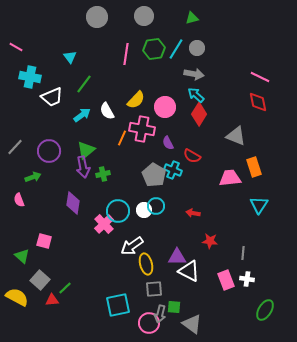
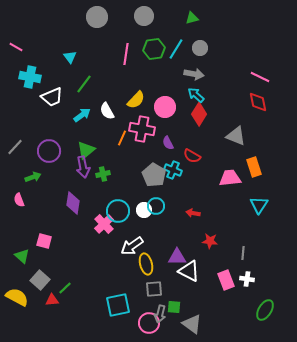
gray circle at (197, 48): moved 3 px right
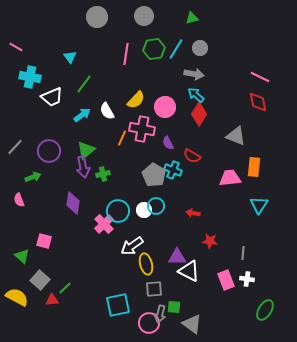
orange rectangle at (254, 167): rotated 24 degrees clockwise
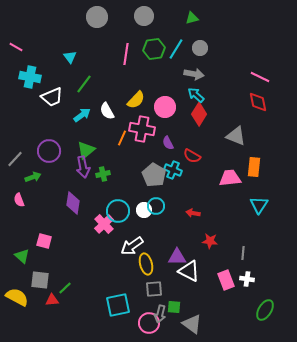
gray line at (15, 147): moved 12 px down
gray square at (40, 280): rotated 36 degrees counterclockwise
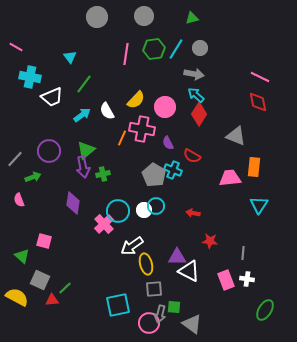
gray square at (40, 280): rotated 18 degrees clockwise
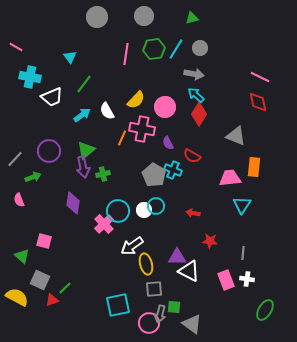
cyan triangle at (259, 205): moved 17 px left
red triangle at (52, 300): rotated 16 degrees counterclockwise
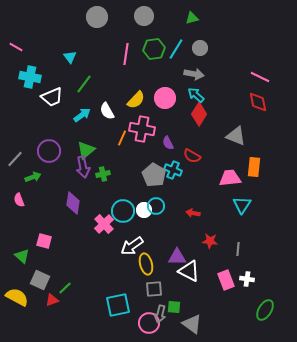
pink circle at (165, 107): moved 9 px up
cyan circle at (118, 211): moved 5 px right
gray line at (243, 253): moved 5 px left, 4 px up
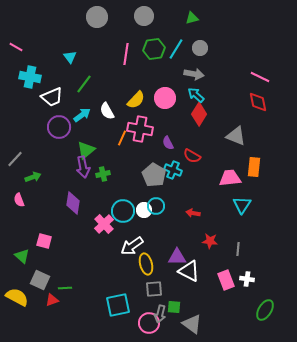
pink cross at (142, 129): moved 2 px left
purple circle at (49, 151): moved 10 px right, 24 px up
green line at (65, 288): rotated 40 degrees clockwise
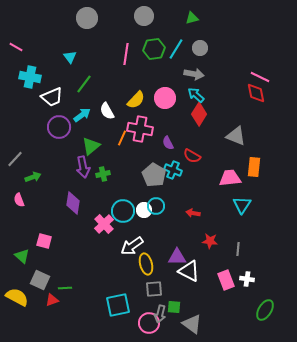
gray circle at (97, 17): moved 10 px left, 1 px down
red diamond at (258, 102): moved 2 px left, 9 px up
green triangle at (86, 150): moved 5 px right, 4 px up
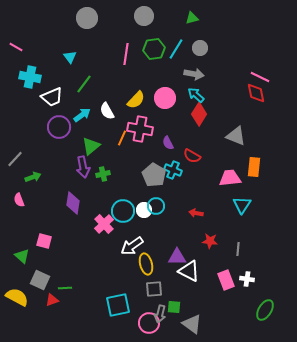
red arrow at (193, 213): moved 3 px right
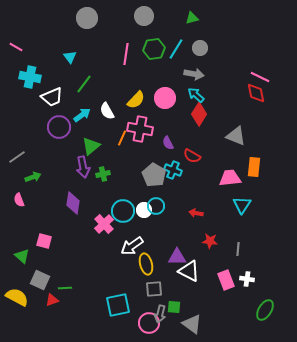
gray line at (15, 159): moved 2 px right, 2 px up; rotated 12 degrees clockwise
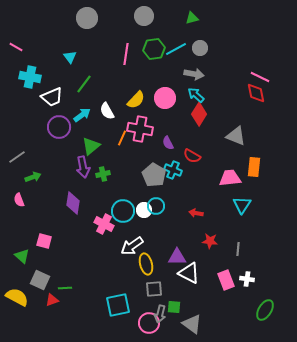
cyan line at (176, 49): rotated 30 degrees clockwise
pink cross at (104, 224): rotated 18 degrees counterclockwise
white triangle at (189, 271): moved 2 px down
